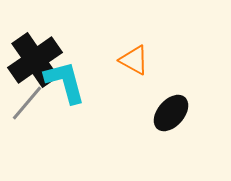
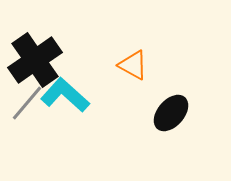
orange triangle: moved 1 px left, 5 px down
cyan L-shape: moved 13 px down; rotated 33 degrees counterclockwise
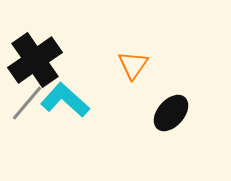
orange triangle: rotated 36 degrees clockwise
cyan L-shape: moved 5 px down
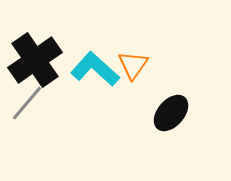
cyan L-shape: moved 30 px right, 31 px up
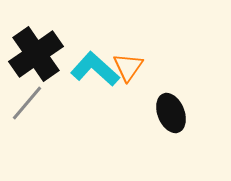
black cross: moved 1 px right, 6 px up
orange triangle: moved 5 px left, 2 px down
black ellipse: rotated 63 degrees counterclockwise
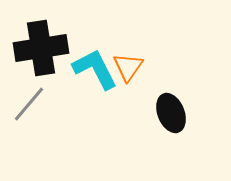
black cross: moved 5 px right, 6 px up; rotated 26 degrees clockwise
cyan L-shape: rotated 21 degrees clockwise
gray line: moved 2 px right, 1 px down
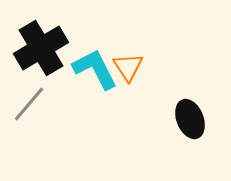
black cross: rotated 22 degrees counterclockwise
orange triangle: rotated 8 degrees counterclockwise
black ellipse: moved 19 px right, 6 px down
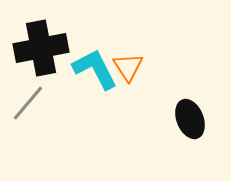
black cross: rotated 20 degrees clockwise
gray line: moved 1 px left, 1 px up
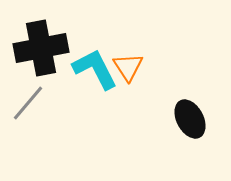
black ellipse: rotated 6 degrees counterclockwise
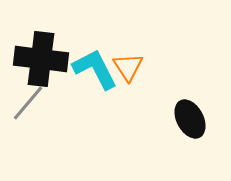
black cross: moved 11 px down; rotated 18 degrees clockwise
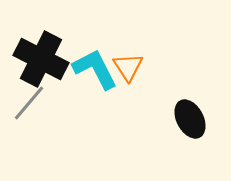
black cross: rotated 20 degrees clockwise
gray line: moved 1 px right
